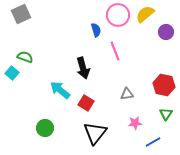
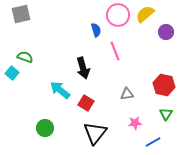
gray square: rotated 12 degrees clockwise
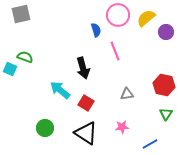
yellow semicircle: moved 1 px right, 4 px down
cyan square: moved 2 px left, 4 px up; rotated 16 degrees counterclockwise
pink star: moved 13 px left, 4 px down
black triangle: moved 9 px left; rotated 35 degrees counterclockwise
blue line: moved 3 px left, 2 px down
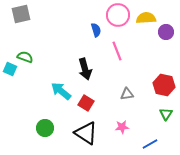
yellow semicircle: rotated 36 degrees clockwise
pink line: moved 2 px right
black arrow: moved 2 px right, 1 px down
cyan arrow: moved 1 px right, 1 px down
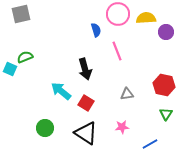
pink circle: moved 1 px up
green semicircle: rotated 42 degrees counterclockwise
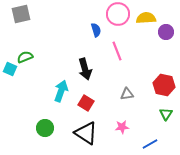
cyan arrow: rotated 70 degrees clockwise
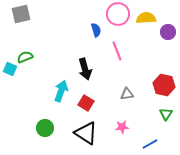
purple circle: moved 2 px right
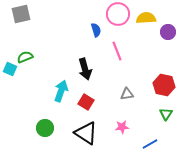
red square: moved 1 px up
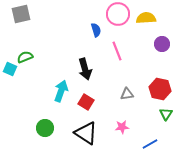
purple circle: moved 6 px left, 12 px down
red hexagon: moved 4 px left, 4 px down
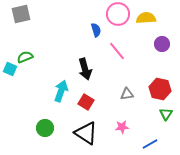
pink line: rotated 18 degrees counterclockwise
